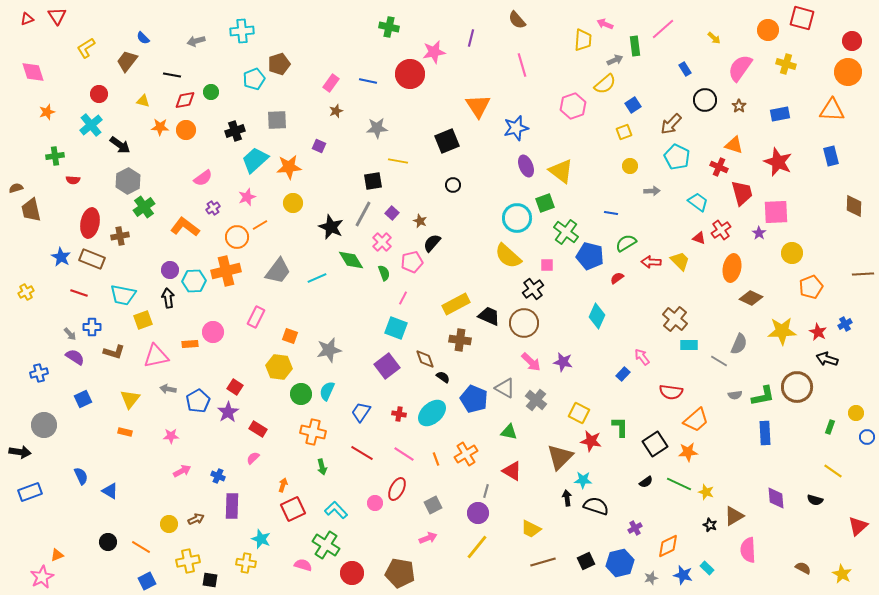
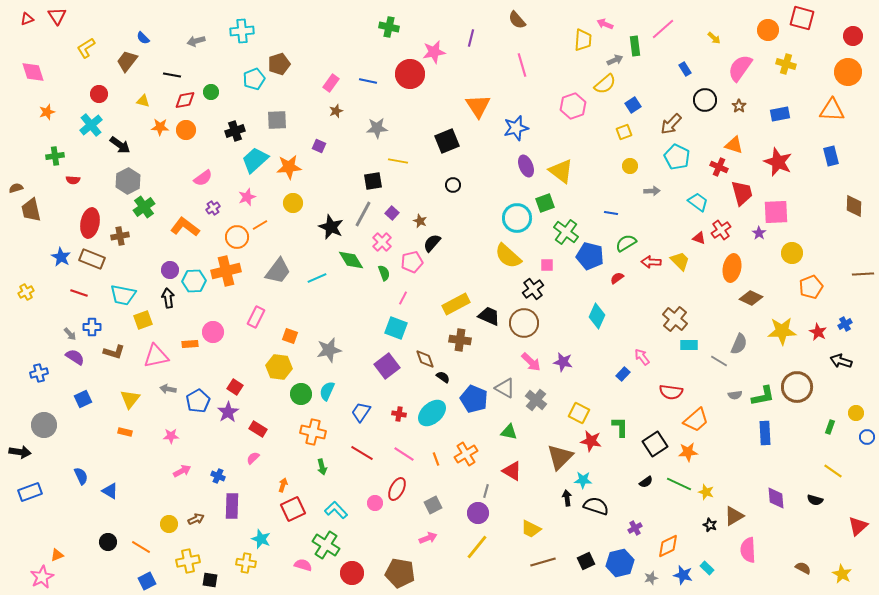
red circle at (852, 41): moved 1 px right, 5 px up
black arrow at (827, 359): moved 14 px right, 2 px down
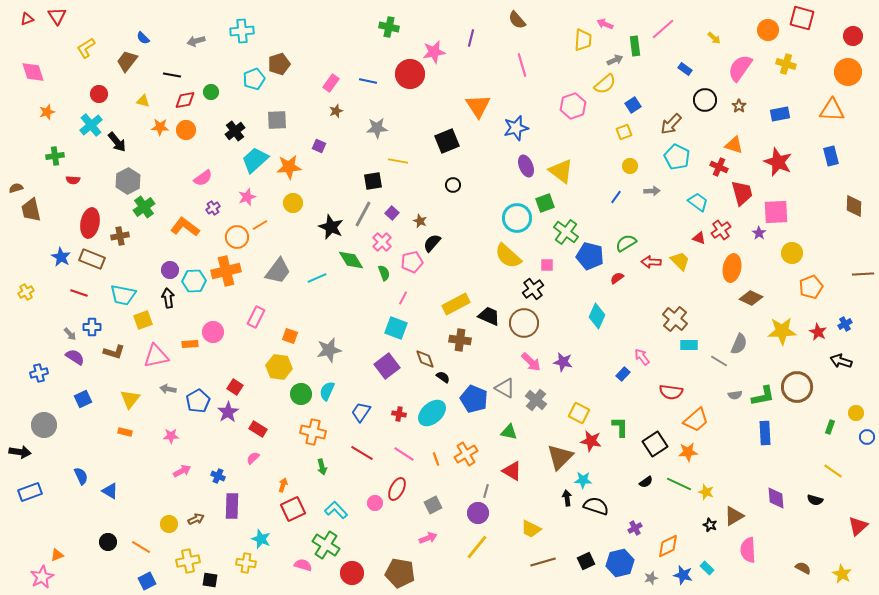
blue rectangle at (685, 69): rotated 24 degrees counterclockwise
black cross at (235, 131): rotated 18 degrees counterclockwise
black arrow at (120, 145): moved 3 px left, 3 px up; rotated 15 degrees clockwise
blue line at (611, 213): moved 5 px right, 16 px up; rotated 64 degrees counterclockwise
